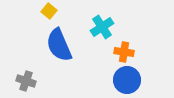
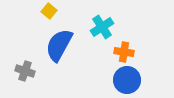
blue semicircle: rotated 52 degrees clockwise
gray cross: moved 1 px left, 10 px up
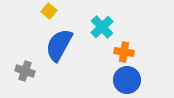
cyan cross: rotated 10 degrees counterclockwise
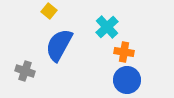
cyan cross: moved 5 px right
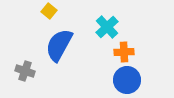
orange cross: rotated 12 degrees counterclockwise
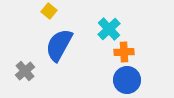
cyan cross: moved 2 px right, 2 px down
gray cross: rotated 30 degrees clockwise
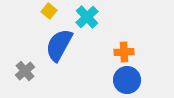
cyan cross: moved 22 px left, 12 px up
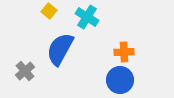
cyan cross: rotated 15 degrees counterclockwise
blue semicircle: moved 1 px right, 4 px down
blue circle: moved 7 px left
